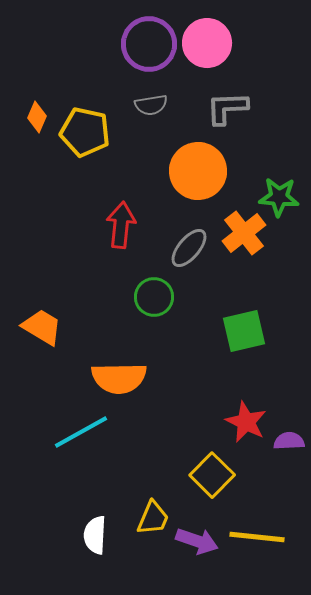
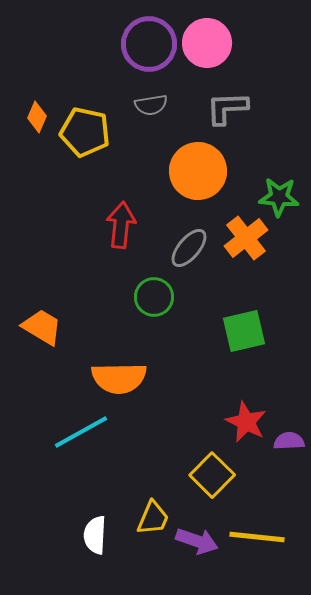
orange cross: moved 2 px right, 5 px down
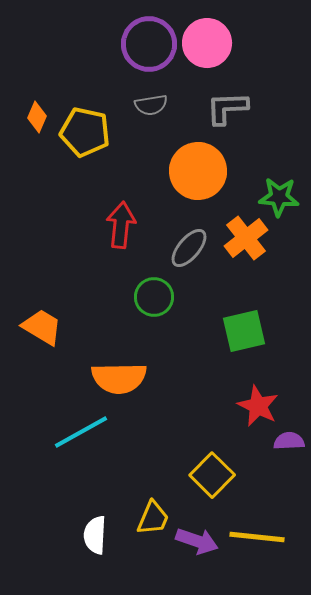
red star: moved 12 px right, 16 px up
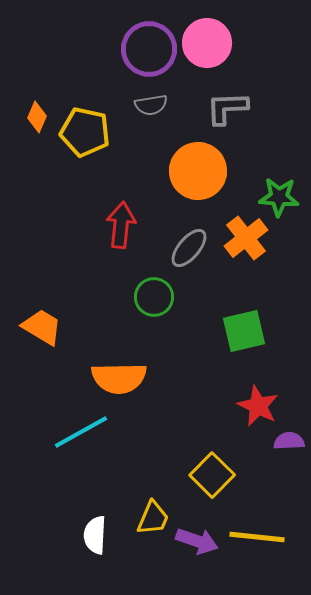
purple circle: moved 5 px down
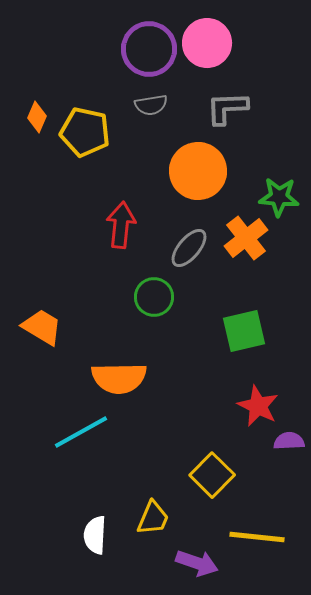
purple arrow: moved 22 px down
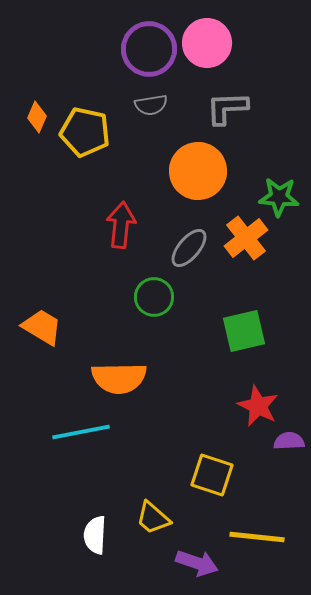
cyan line: rotated 18 degrees clockwise
yellow square: rotated 27 degrees counterclockwise
yellow trapezoid: rotated 108 degrees clockwise
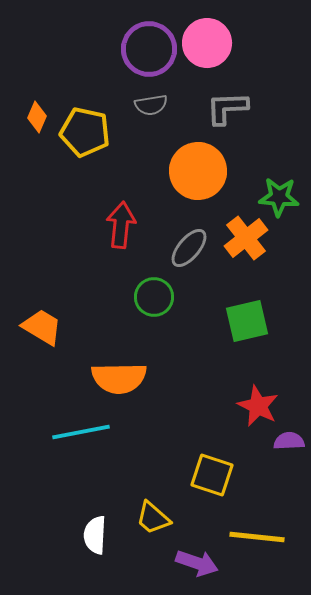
green square: moved 3 px right, 10 px up
